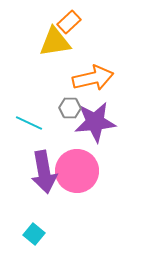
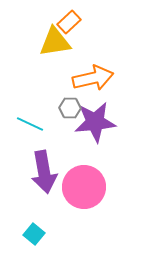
cyan line: moved 1 px right, 1 px down
pink circle: moved 7 px right, 16 px down
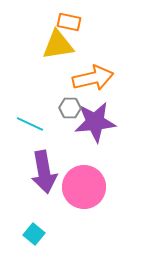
orange rectangle: rotated 55 degrees clockwise
yellow triangle: moved 3 px right, 3 px down
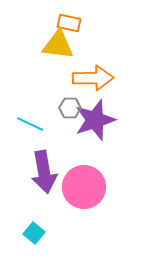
orange rectangle: moved 1 px down
yellow triangle: rotated 16 degrees clockwise
orange arrow: rotated 12 degrees clockwise
purple star: moved 2 px up; rotated 12 degrees counterclockwise
cyan square: moved 1 px up
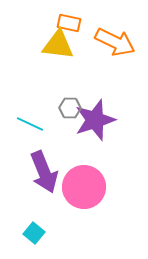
orange arrow: moved 22 px right, 36 px up; rotated 27 degrees clockwise
purple arrow: rotated 12 degrees counterclockwise
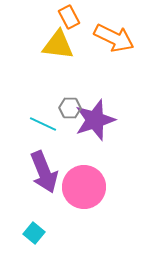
orange rectangle: moved 6 px up; rotated 50 degrees clockwise
orange arrow: moved 1 px left, 4 px up
cyan line: moved 13 px right
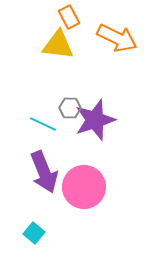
orange arrow: moved 3 px right
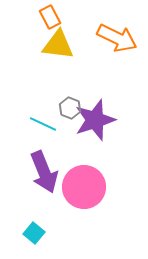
orange rectangle: moved 19 px left
gray hexagon: rotated 20 degrees clockwise
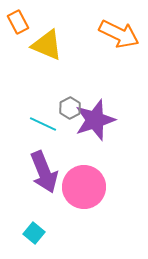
orange rectangle: moved 32 px left, 5 px down
orange arrow: moved 2 px right, 4 px up
yellow triangle: moved 11 px left; rotated 16 degrees clockwise
gray hexagon: rotated 10 degrees clockwise
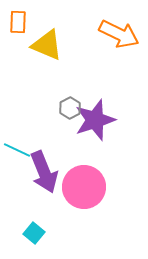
orange rectangle: rotated 30 degrees clockwise
cyan line: moved 26 px left, 26 px down
